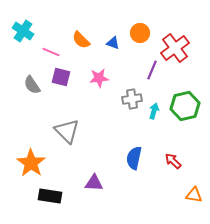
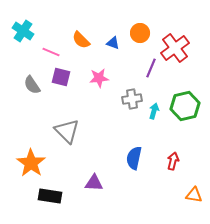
purple line: moved 1 px left, 2 px up
red arrow: rotated 60 degrees clockwise
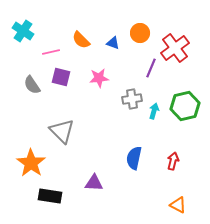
pink line: rotated 36 degrees counterclockwise
gray triangle: moved 5 px left
orange triangle: moved 16 px left, 10 px down; rotated 18 degrees clockwise
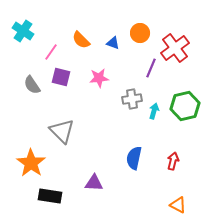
pink line: rotated 42 degrees counterclockwise
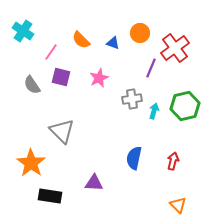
pink star: rotated 18 degrees counterclockwise
orange triangle: rotated 18 degrees clockwise
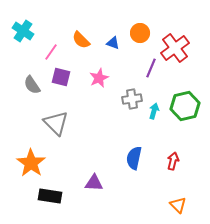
gray triangle: moved 6 px left, 8 px up
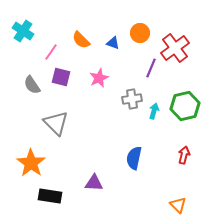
red arrow: moved 11 px right, 6 px up
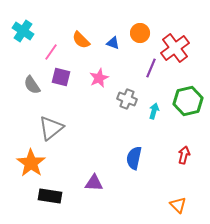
gray cross: moved 5 px left; rotated 30 degrees clockwise
green hexagon: moved 3 px right, 5 px up
gray triangle: moved 5 px left, 5 px down; rotated 36 degrees clockwise
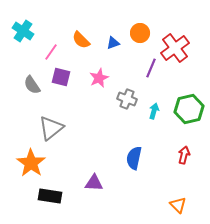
blue triangle: rotated 40 degrees counterclockwise
green hexagon: moved 1 px right, 8 px down
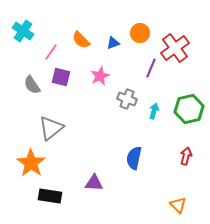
pink star: moved 1 px right, 2 px up
red arrow: moved 2 px right, 1 px down
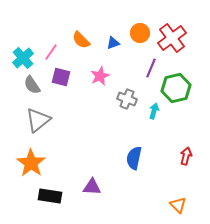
cyan cross: moved 27 px down; rotated 15 degrees clockwise
red cross: moved 3 px left, 10 px up
green hexagon: moved 13 px left, 21 px up
gray triangle: moved 13 px left, 8 px up
purple triangle: moved 2 px left, 4 px down
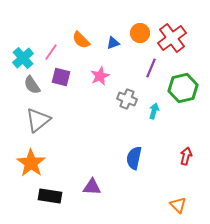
green hexagon: moved 7 px right
